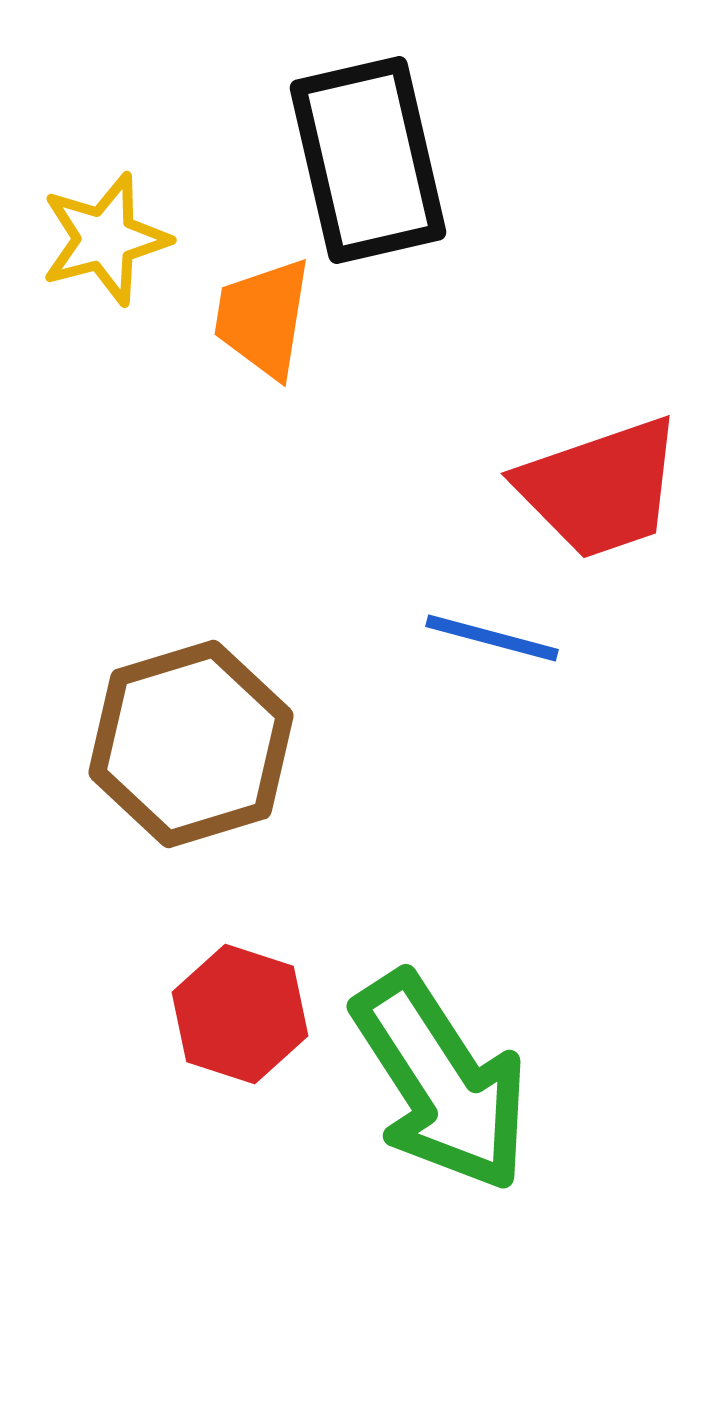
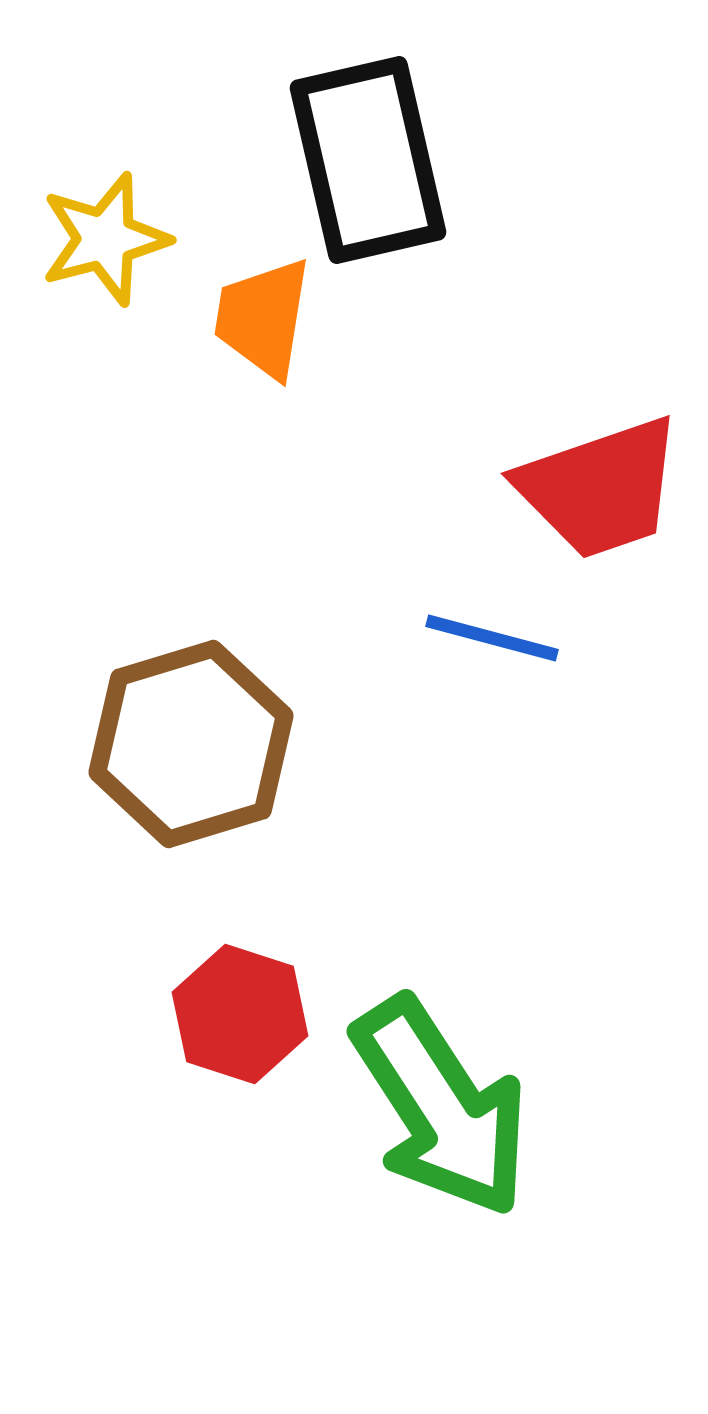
green arrow: moved 25 px down
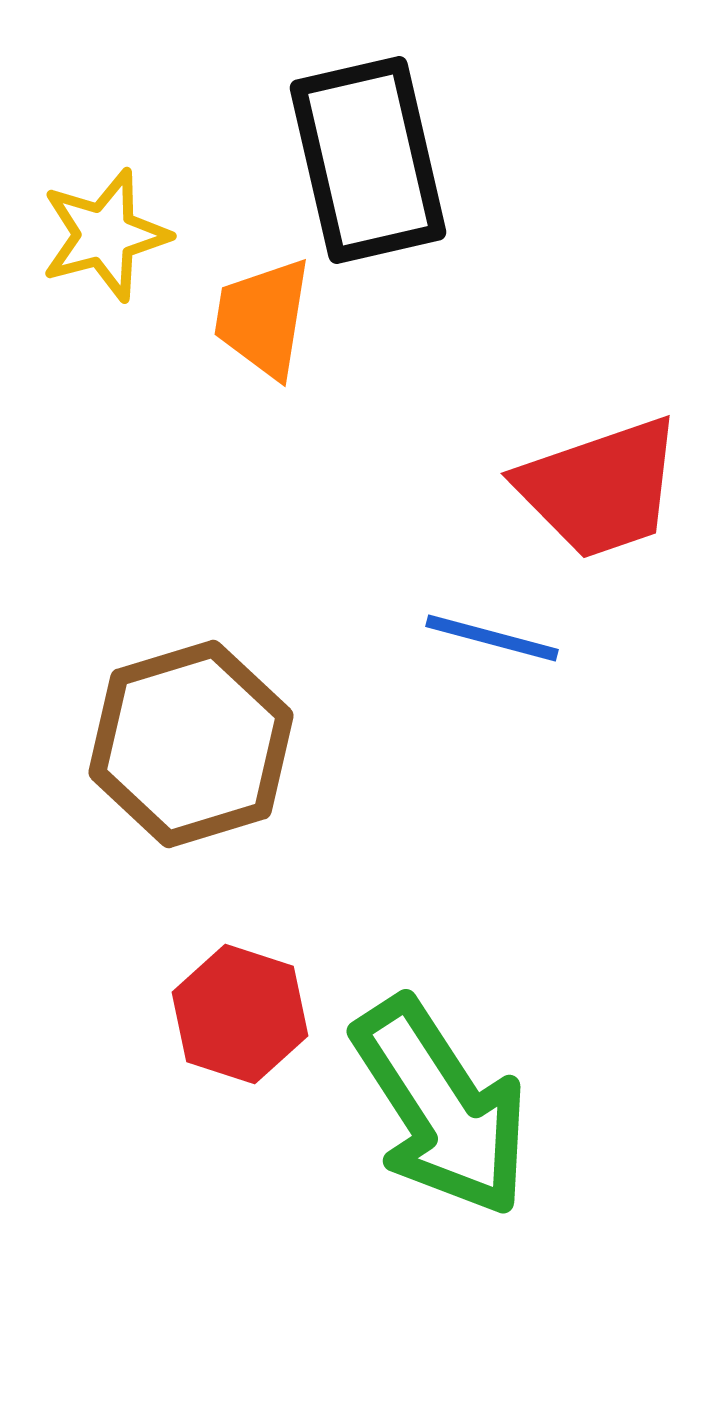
yellow star: moved 4 px up
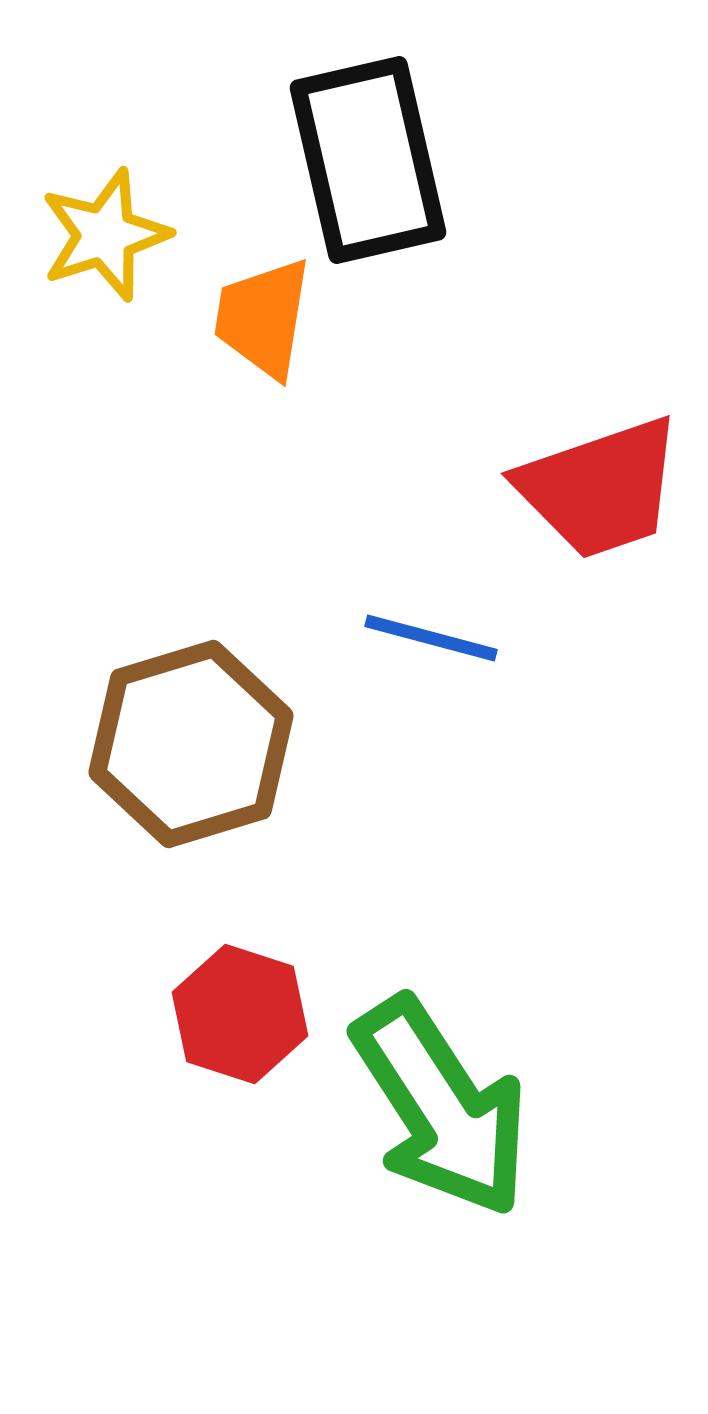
yellow star: rotated 3 degrees counterclockwise
blue line: moved 61 px left
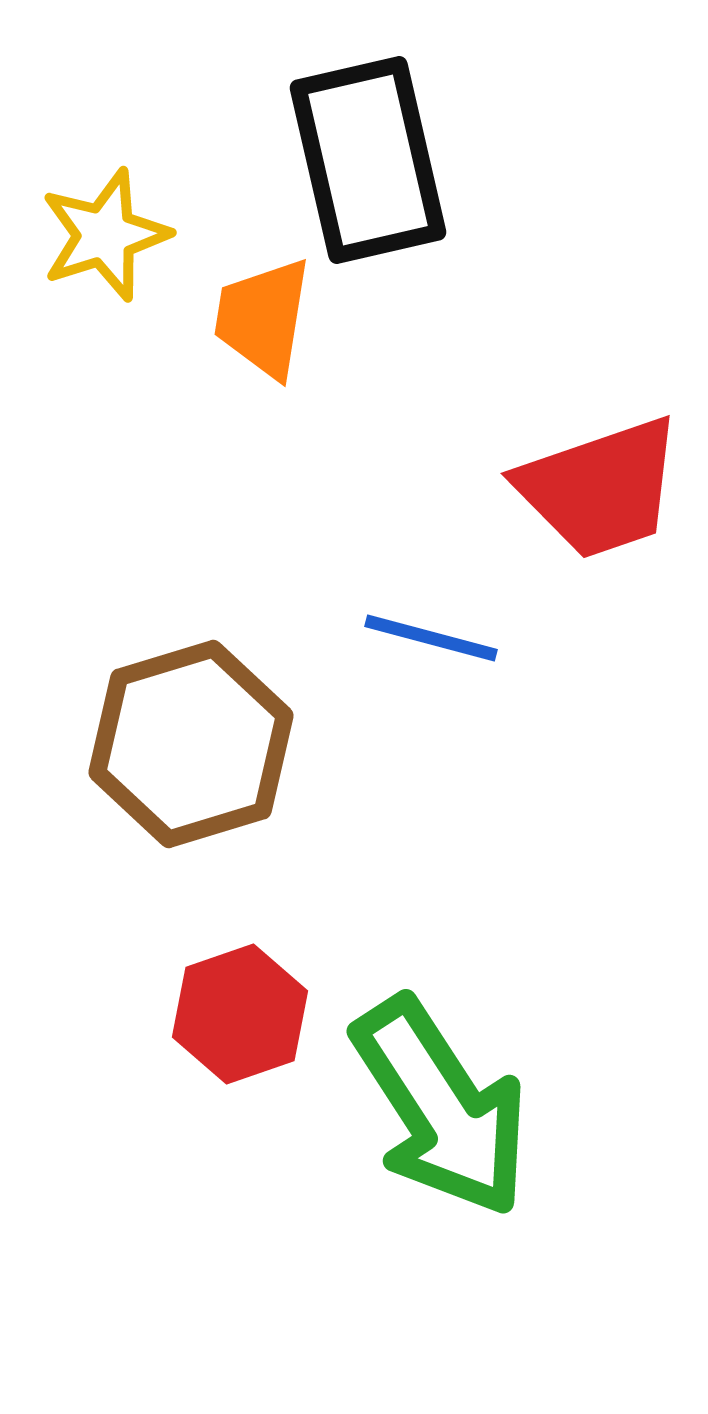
red hexagon: rotated 23 degrees clockwise
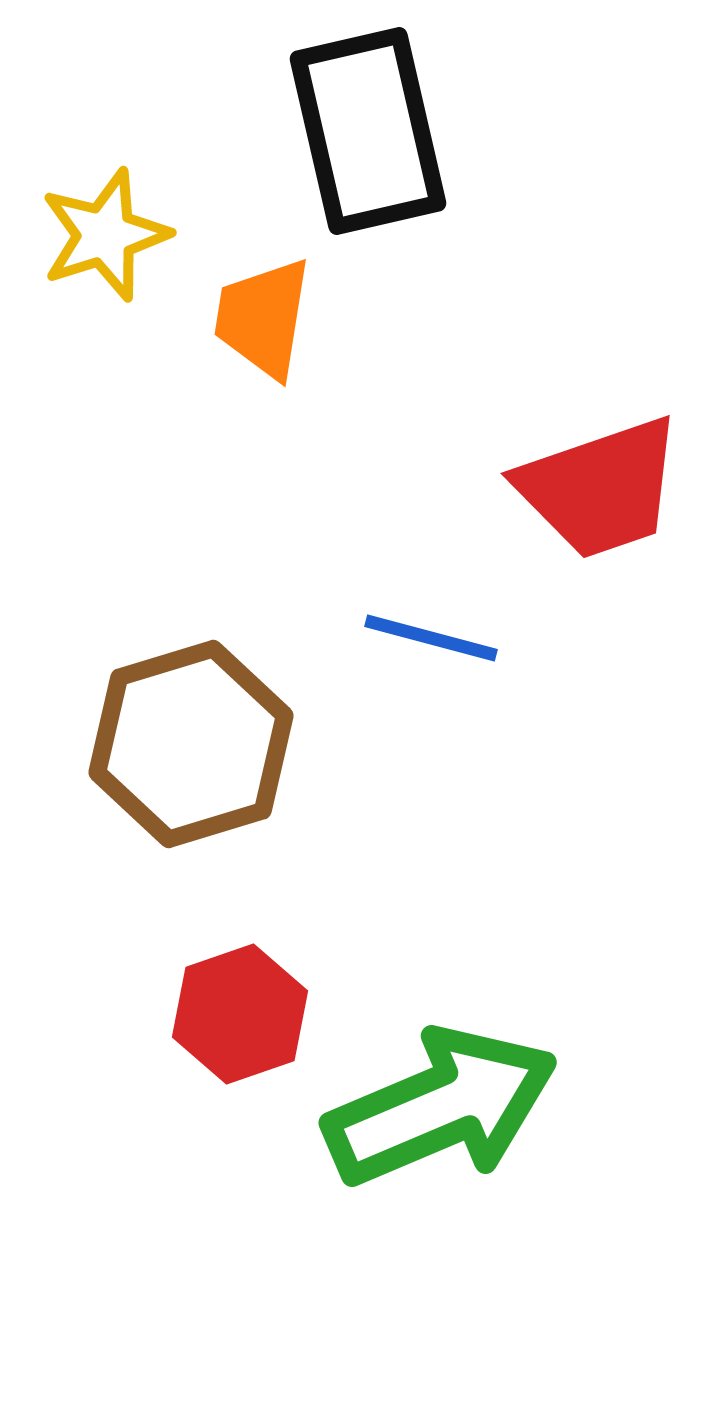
black rectangle: moved 29 px up
green arrow: rotated 80 degrees counterclockwise
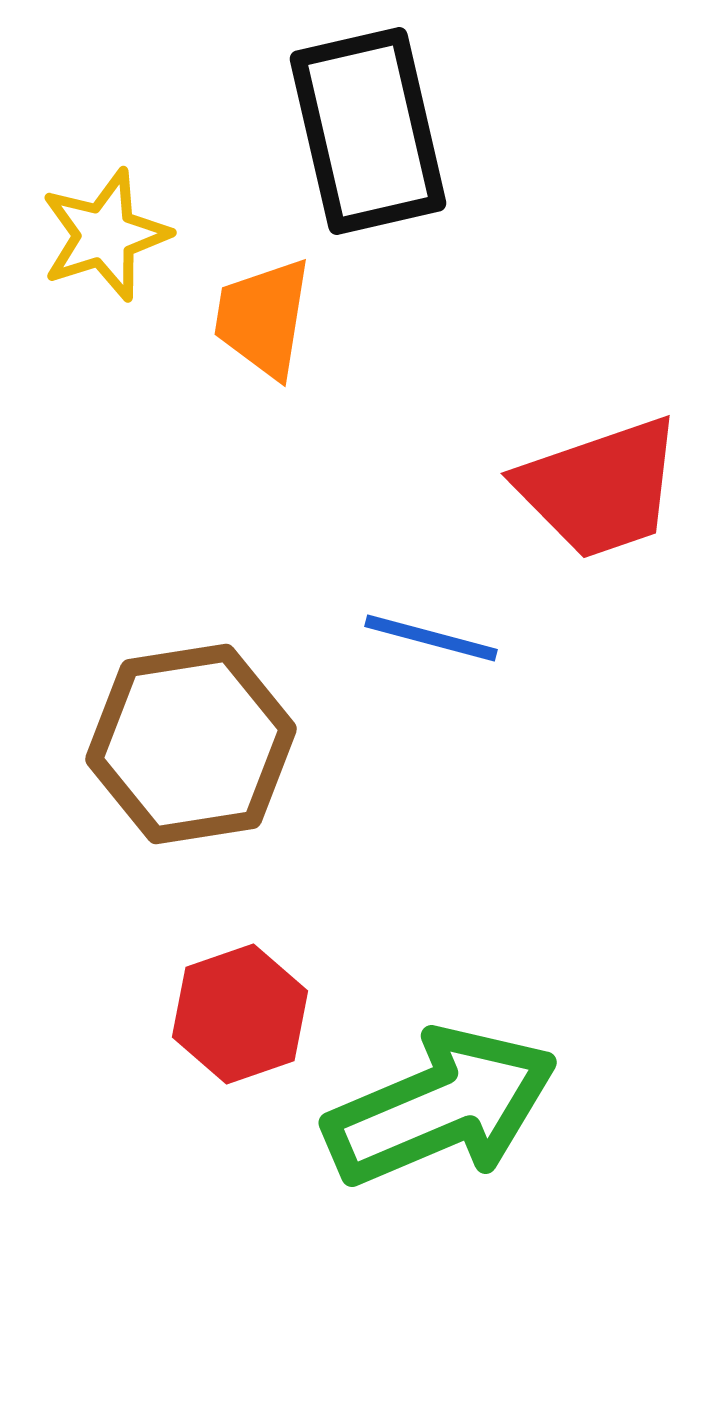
brown hexagon: rotated 8 degrees clockwise
